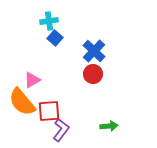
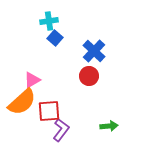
red circle: moved 4 px left, 2 px down
orange semicircle: rotated 92 degrees counterclockwise
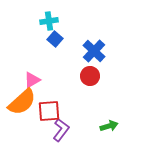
blue square: moved 1 px down
red circle: moved 1 px right
green arrow: rotated 12 degrees counterclockwise
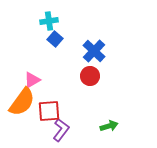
orange semicircle: rotated 12 degrees counterclockwise
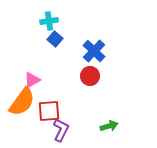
purple L-shape: rotated 10 degrees counterclockwise
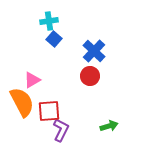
blue square: moved 1 px left
orange semicircle: rotated 64 degrees counterclockwise
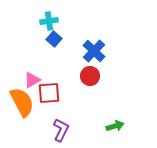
red square: moved 18 px up
green arrow: moved 6 px right
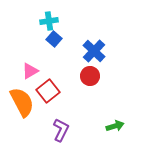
pink triangle: moved 2 px left, 9 px up
red square: moved 1 px left, 2 px up; rotated 35 degrees counterclockwise
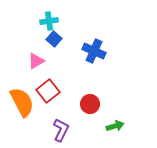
blue cross: rotated 20 degrees counterclockwise
pink triangle: moved 6 px right, 10 px up
red circle: moved 28 px down
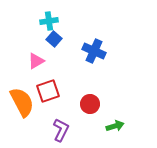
red square: rotated 20 degrees clockwise
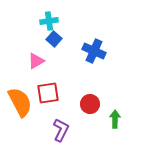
red square: moved 2 px down; rotated 10 degrees clockwise
orange semicircle: moved 2 px left
green arrow: moved 7 px up; rotated 72 degrees counterclockwise
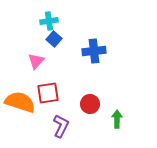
blue cross: rotated 30 degrees counterclockwise
pink triangle: rotated 18 degrees counterclockwise
orange semicircle: rotated 44 degrees counterclockwise
green arrow: moved 2 px right
purple L-shape: moved 4 px up
